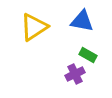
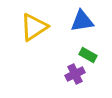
blue triangle: rotated 20 degrees counterclockwise
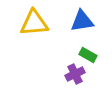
yellow triangle: moved 4 px up; rotated 28 degrees clockwise
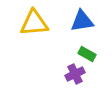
green rectangle: moved 1 px left, 1 px up
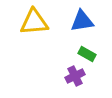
yellow triangle: moved 1 px up
purple cross: moved 2 px down
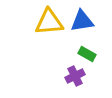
yellow triangle: moved 15 px right
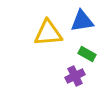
yellow triangle: moved 1 px left, 11 px down
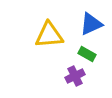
blue triangle: moved 9 px right, 3 px down; rotated 15 degrees counterclockwise
yellow triangle: moved 1 px right, 2 px down
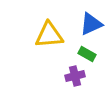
purple cross: rotated 12 degrees clockwise
